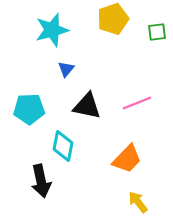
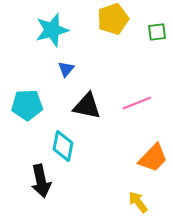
cyan pentagon: moved 2 px left, 4 px up
orange trapezoid: moved 26 px right, 1 px up
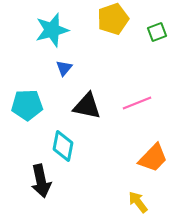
green square: rotated 12 degrees counterclockwise
blue triangle: moved 2 px left, 1 px up
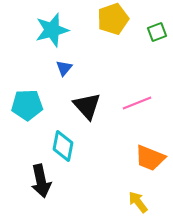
black triangle: rotated 36 degrees clockwise
orange trapezoid: moved 3 px left; rotated 68 degrees clockwise
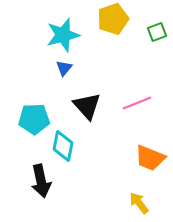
cyan star: moved 11 px right, 5 px down
cyan pentagon: moved 7 px right, 14 px down
yellow arrow: moved 1 px right, 1 px down
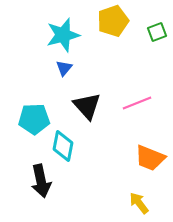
yellow pentagon: moved 2 px down
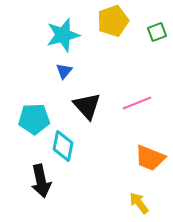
blue triangle: moved 3 px down
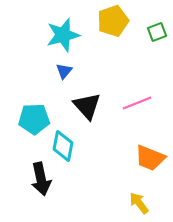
black arrow: moved 2 px up
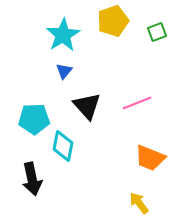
cyan star: rotated 16 degrees counterclockwise
black arrow: moved 9 px left
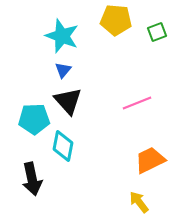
yellow pentagon: moved 3 px right, 1 px up; rotated 24 degrees clockwise
cyan star: moved 1 px left, 1 px down; rotated 20 degrees counterclockwise
blue triangle: moved 1 px left, 1 px up
black triangle: moved 19 px left, 5 px up
orange trapezoid: moved 2 px down; rotated 132 degrees clockwise
yellow arrow: moved 1 px up
